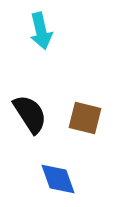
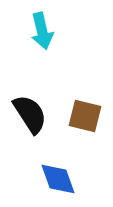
cyan arrow: moved 1 px right
brown square: moved 2 px up
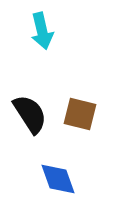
brown square: moved 5 px left, 2 px up
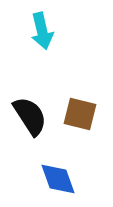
black semicircle: moved 2 px down
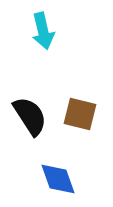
cyan arrow: moved 1 px right
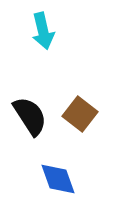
brown square: rotated 24 degrees clockwise
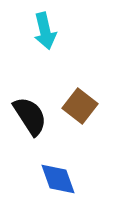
cyan arrow: moved 2 px right
brown square: moved 8 px up
